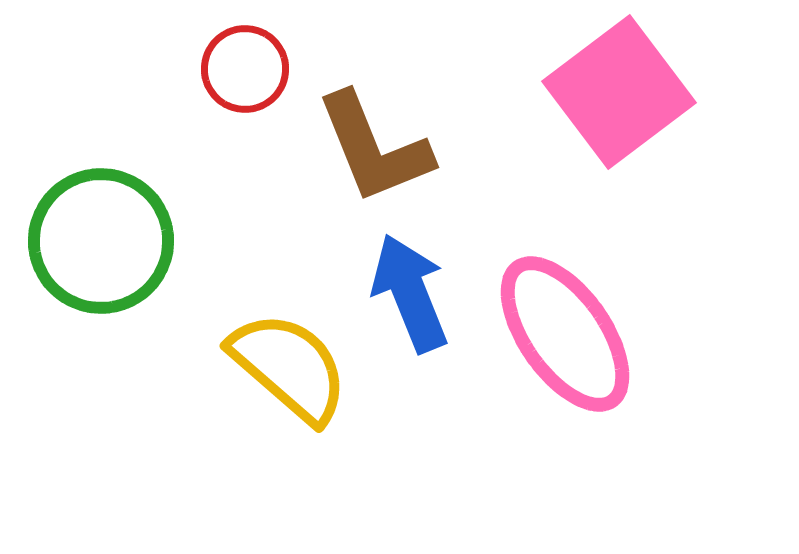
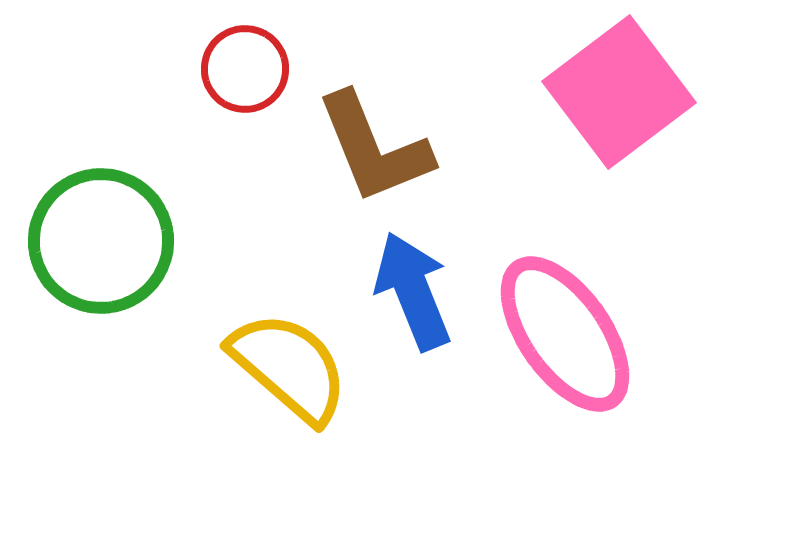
blue arrow: moved 3 px right, 2 px up
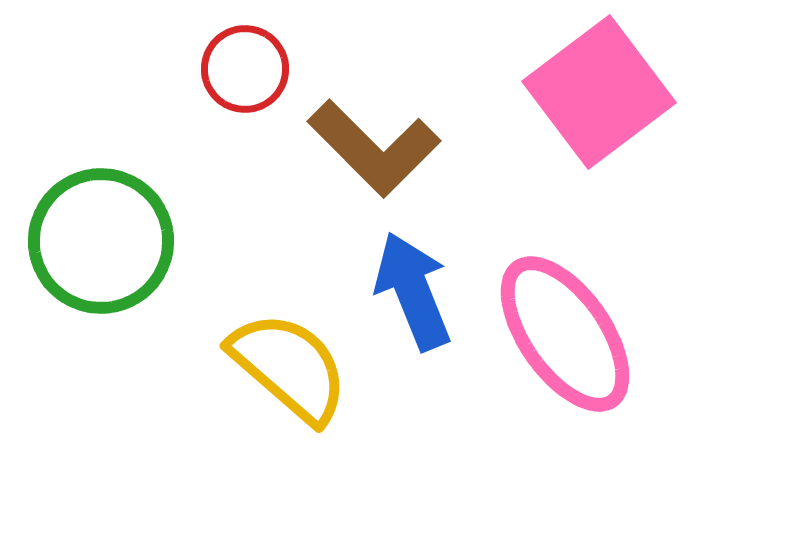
pink square: moved 20 px left
brown L-shape: rotated 23 degrees counterclockwise
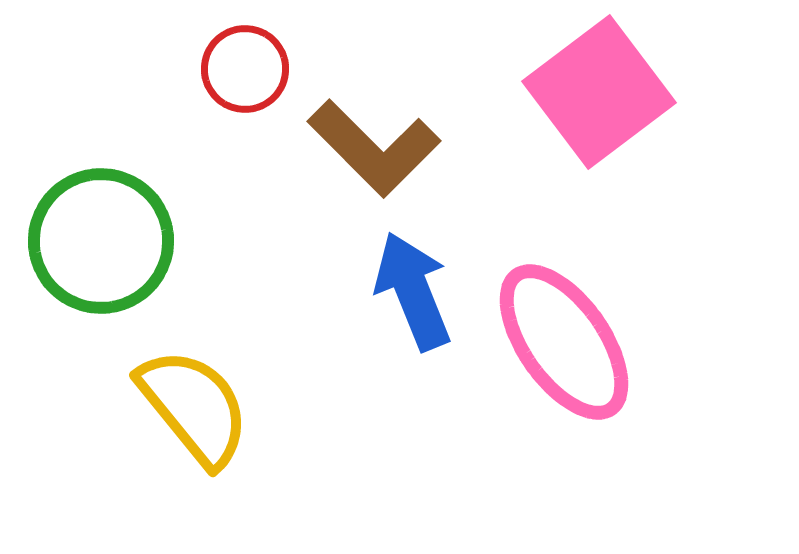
pink ellipse: moved 1 px left, 8 px down
yellow semicircle: moved 95 px left, 40 px down; rotated 10 degrees clockwise
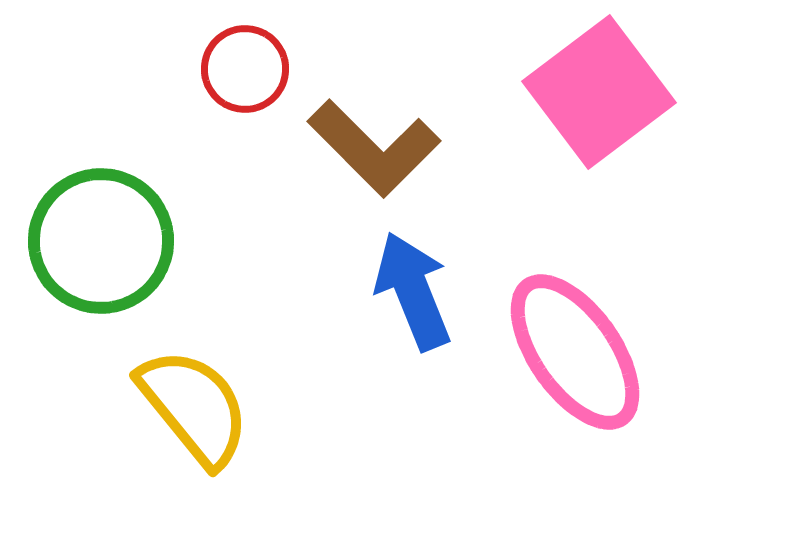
pink ellipse: moved 11 px right, 10 px down
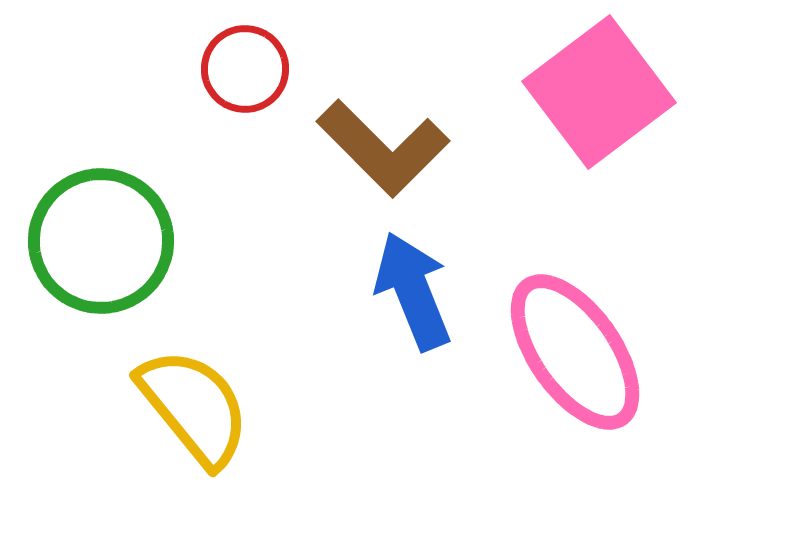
brown L-shape: moved 9 px right
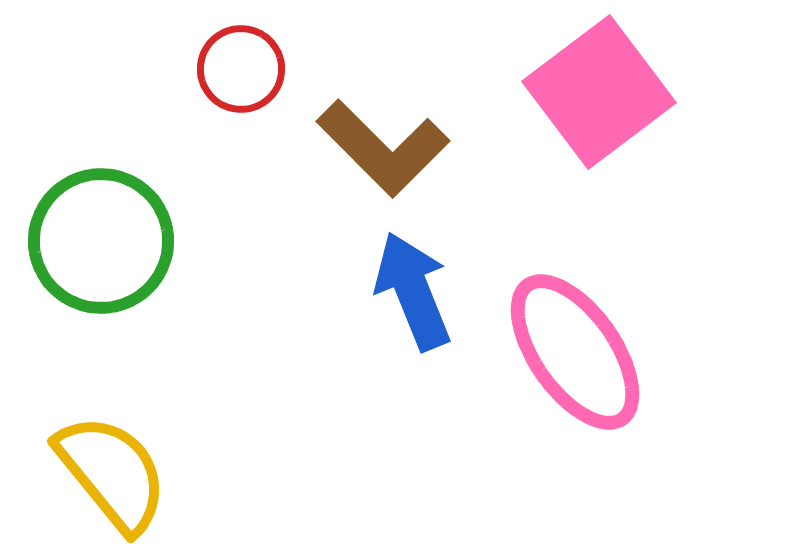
red circle: moved 4 px left
yellow semicircle: moved 82 px left, 66 px down
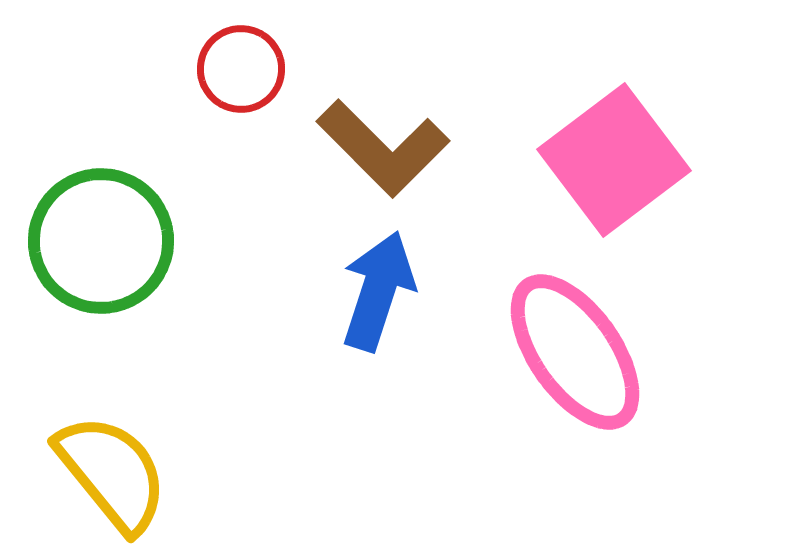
pink square: moved 15 px right, 68 px down
blue arrow: moved 35 px left; rotated 40 degrees clockwise
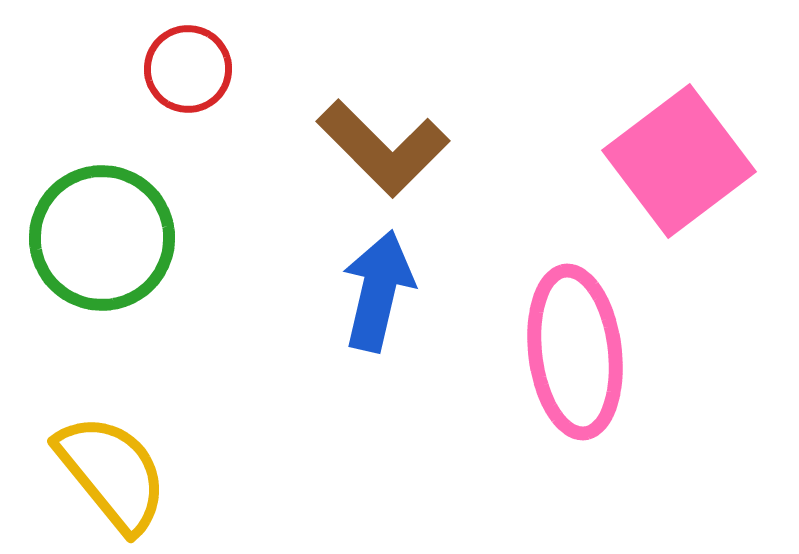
red circle: moved 53 px left
pink square: moved 65 px right, 1 px down
green circle: moved 1 px right, 3 px up
blue arrow: rotated 5 degrees counterclockwise
pink ellipse: rotated 28 degrees clockwise
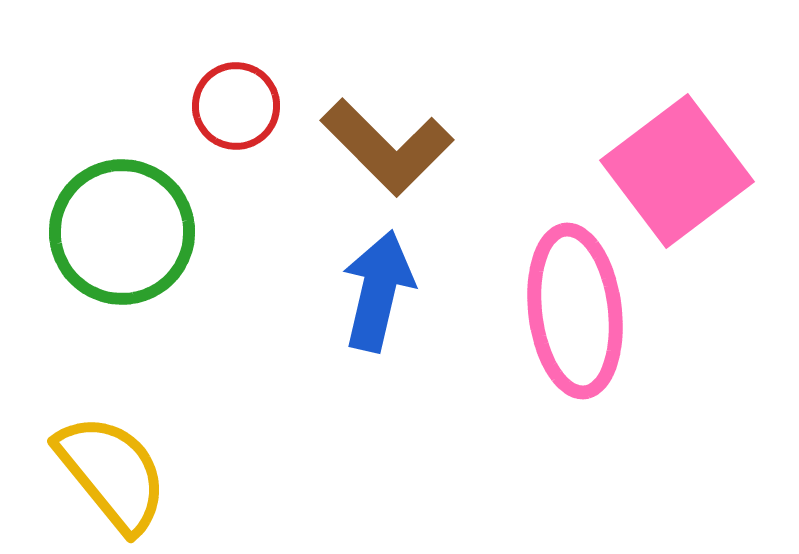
red circle: moved 48 px right, 37 px down
brown L-shape: moved 4 px right, 1 px up
pink square: moved 2 px left, 10 px down
green circle: moved 20 px right, 6 px up
pink ellipse: moved 41 px up
